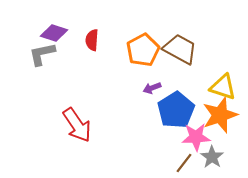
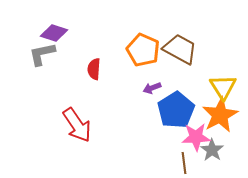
red semicircle: moved 2 px right, 29 px down
orange pentagon: rotated 20 degrees counterclockwise
yellow triangle: rotated 40 degrees clockwise
orange star: rotated 9 degrees counterclockwise
gray star: moved 7 px up
brown line: rotated 45 degrees counterclockwise
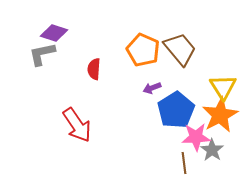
brown trapezoid: rotated 21 degrees clockwise
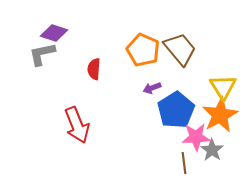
red arrow: rotated 12 degrees clockwise
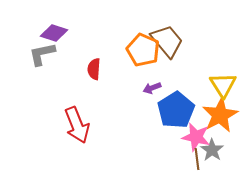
brown trapezoid: moved 13 px left, 8 px up
yellow triangle: moved 2 px up
pink star: rotated 16 degrees clockwise
brown line: moved 13 px right, 4 px up
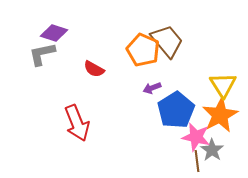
red semicircle: rotated 65 degrees counterclockwise
red arrow: moved 2 px up
brown line: moved 2 px down
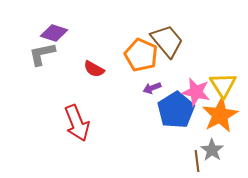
orange pentagon: moved 2 px left, 5 px down
pink star: moved 45 px up
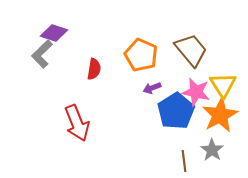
brown trapezoid: moved 24 px right, 9 px down
gray L-shape: rotated 32 degrees counterclockwise
red semicircle: rotated 110 degrees counterclockwise
blue pentagon: moved 1 px down
brown line: moved 13 px left
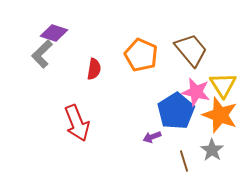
purple arrow: moved 49 px down
orange star: rotated 24 degrees counterclockwise
brown line: rotated 10 degrees counterclockwise
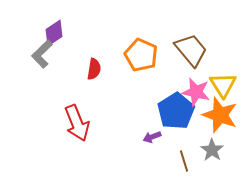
purple diamond: rotated 52 degrees counterclockwise
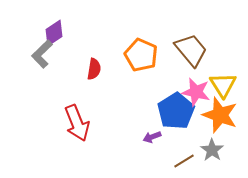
brown line: rotated 75 degrees clockwise
